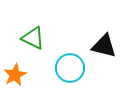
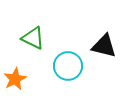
cyan circle: moved 2 px left, 2 px up
orange star: moved 4 px down
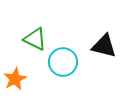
green triangle: moved 2 px right, 1 px down
cyan circle: moved 5 px left, 4 px up
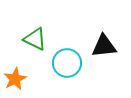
black triangle: rotated 20 degrees counterclockwise
cyan circle: moved 4 px right, 1 px down
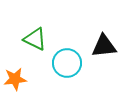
orange star: rotated 20 degrees clockwise
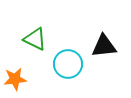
cyan circle: moved 1 px right, 1 px down
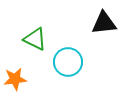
black triangle: moved 23 px up
cyan circle: moved 2 px up
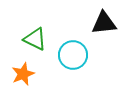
cyan circle: moved 5 px right, 7 px up
orange star: moved 8 px right, 5 px up; rotated 15 degrees counterclockwise
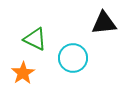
cyan circle: moved 3 px down
orange star: moved 1 px up; rotated 10 degrees counterclockwise
